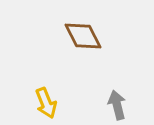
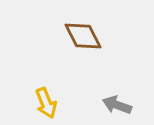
gray arrow: rotated 56 degrees counterclockwise
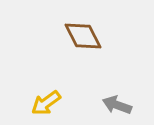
yellow arrow: rotated 76 degrees clockwise
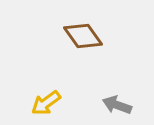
brown diamond: rotated 9 degrees counterclockwise
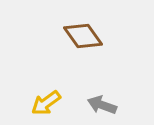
gray arrow: moved 15 px left
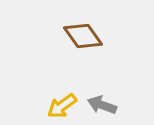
yellow arrow: moved 16 px right, 3 px down
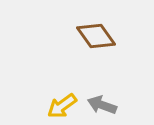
brown diamond: moved 13 px right
